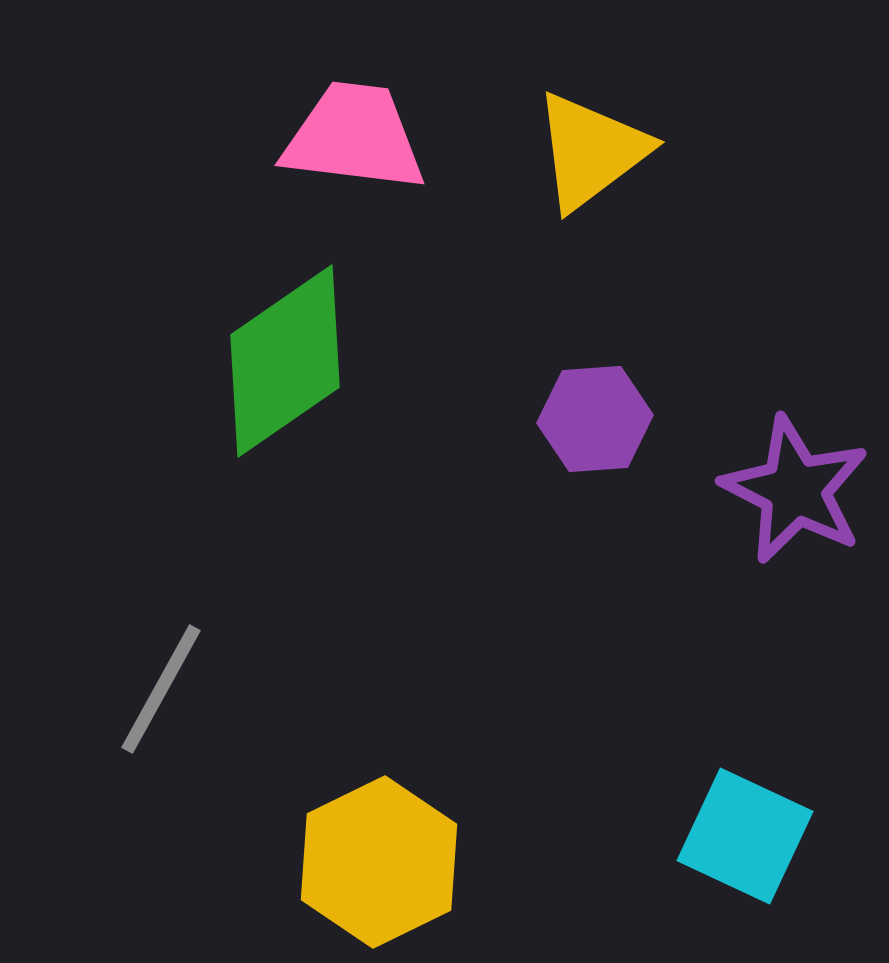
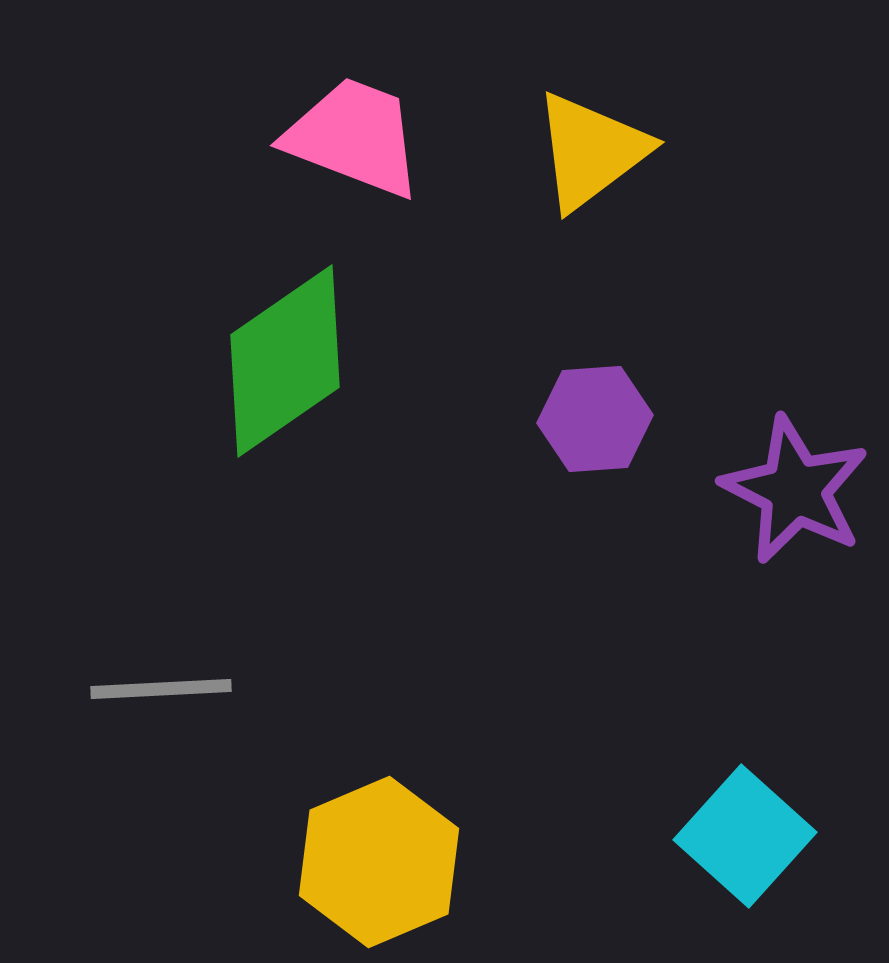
pink trapezoid: rotated 14 degrees clockwise
gray line: rotated 58 degrees clockwise
cyan square: rotated 17 degrees clockwise
yellow hexagon: rotated 3 degrees clockwise
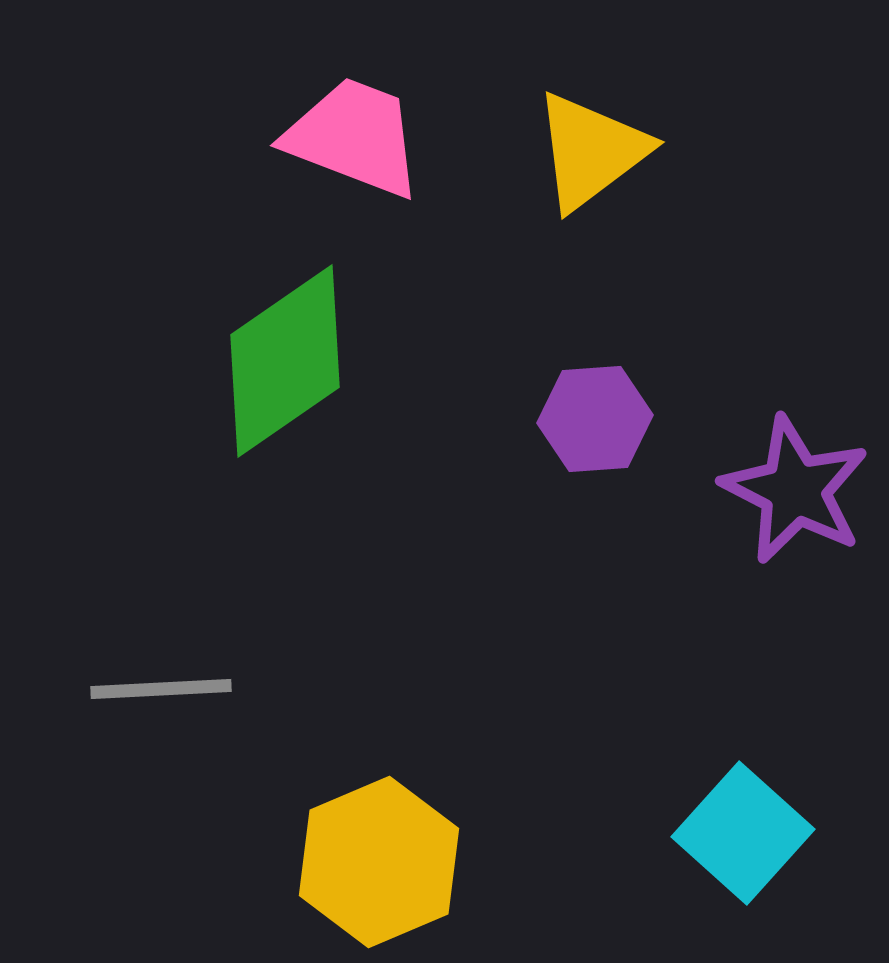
cyan square: moved 2 px left, 3 px up
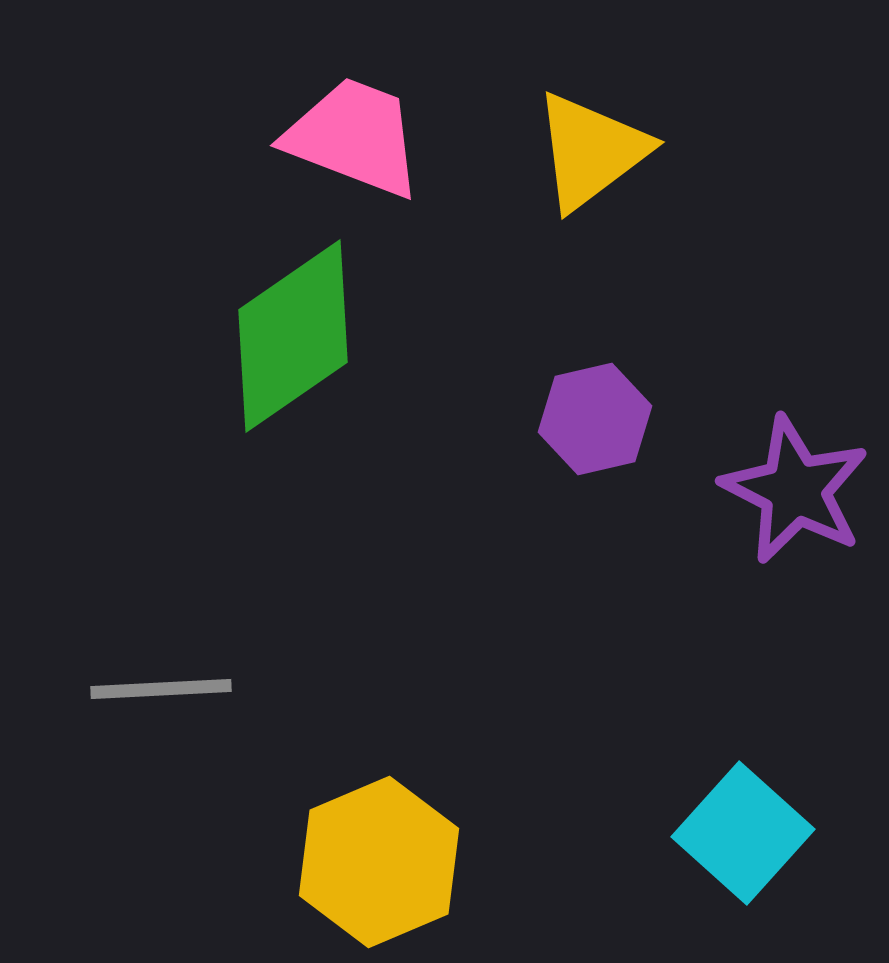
green diamond: moved 8 px right, 25 px up
purple hexagon: rotated 9 degrees counterclockwise
